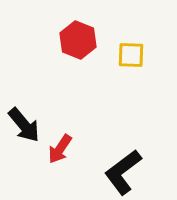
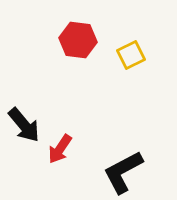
red hexagon: rotated 15 degrees counterclockwise
yellow square: rotated 28 degrees counterclockwise
black L-shape: rotated 9 degrees clockwise
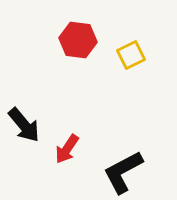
red arrow: moved 7 px right
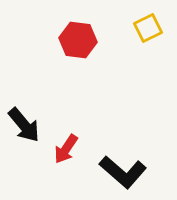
yellow square: moved 17 px right, 27 px up
red arrow: moved 1 px left
black L-shape: rotated 111 degrees counterclockwise
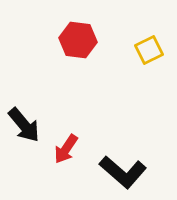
yellow square: moved 1 px right, 22 px down
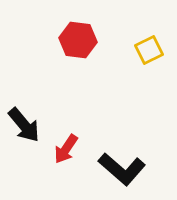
black L-shape: moved 1 px left, 3 px up
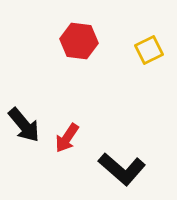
red hexagon: moved 1 px right, 1 px down
red arrow: moved 1 px right, 11 px up
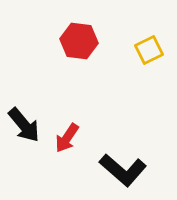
black L-shape: moved 1 px right, 1 px down
